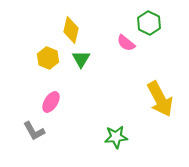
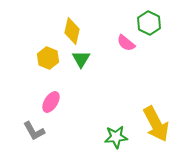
yellow diamond: moved 1 px right, 1 px down
yellow arrow: moved 4 px left, 25 px down
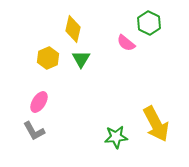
yellow diamond: moved 1 px right, 2 px up
yellow hexagon: rotated 15 degrees clockwise
pink ellipse: moved 12 px left
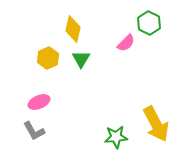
pink semicircle: rotated 84 degrees counterclockwise
pink ellipse: rotated 35 degrees clockwise
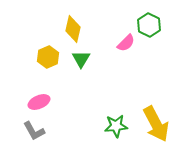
green hexagon: moved 2 px down
yellow hexagon: moved 1 px up
green star: moved 11 px up
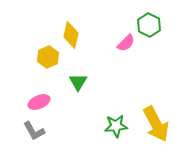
yellow diamond: moved 2 px left, 6 px down
green triangle: moved 3 px left, 23 px down
